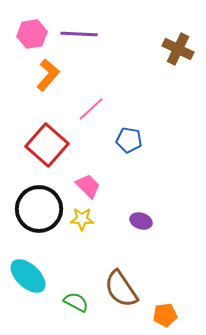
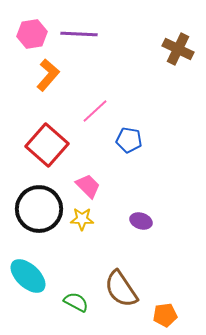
pink line: moved 4 px right, 2 px down
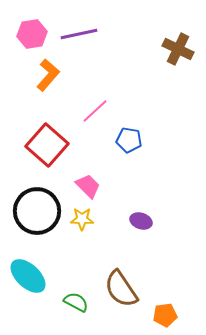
purple line: rotated 15 degrees counterclockwise
black circle: moved 2 px left, 2 px down
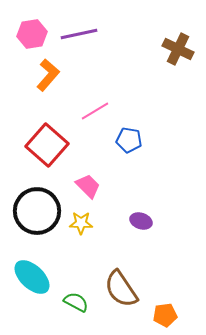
pink line: rotated 12 degrees clockwise
yellow star: moved 1 px left, 4 px down
cyan ellipse: moved 4 px right, 1 px down
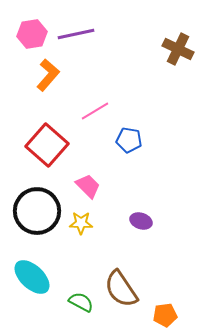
purple line: moved 3 px left
green semicircle: moved 5 px right
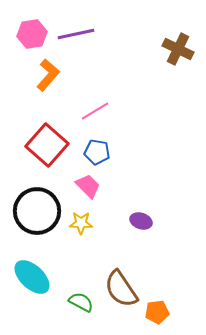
blue pentagon: moved 32 px left, 12 px down
orange pentagon: moved 8 px left, 3 px up
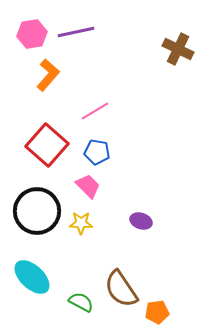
purple line: moved 2 px up
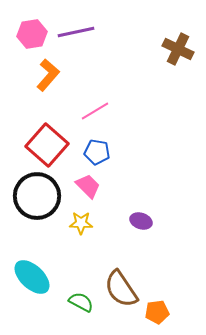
black circle: moved 15 px up
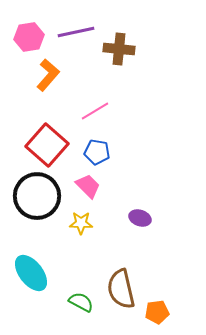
pink hexagon: moved 3 px left, 3 px down
brown cross: moved 59 px left; rotated 20 degrees counterclockwise
purple ellipse: moved 1 px left, 3 px up
cyan ellipse: moved 1 px left, 4 px up; rotated 9 degrees clockwise
brown semicircle: rotated 21 degrees clockwise
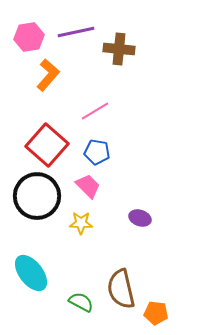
orange pentagon: moved 1 px left, 1 px down; rotated 15 degrees clockwise
